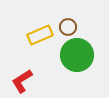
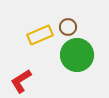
red L-shape: moved 1 px left
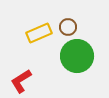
yellow rectangle: moved 1 px left, 2 px up
green circle: moved 1 px down
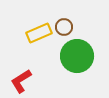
brown circle: moved 4 px left
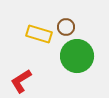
brown circle: moved 2 px right
yellow rectangle: moved 1 px down; rotated 40 degrees clockwise
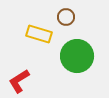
brown circle: moved 10 px up
red L-shape: moved 2 px left
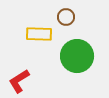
yellow rectangle: rotated 15 degrees counterclockwise
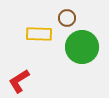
brown circle: moved 1 px right, 1 px down
green circle: moved 5 px right, 9 px up
